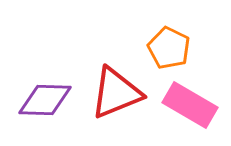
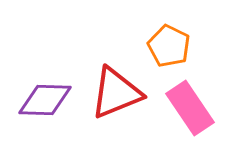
orange pentagon: moved 2 px up
pink rectangle: moved 3 px down; rotated 26 degrees clockwise
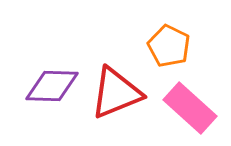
purple diamond: moved 7 px right, 14 px up
pink rectangle: rotated 14 degrees counterclockwise
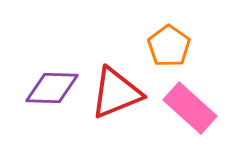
orange pentagon: rotated 9 degrees clockwise
purple diamond: moved 2 px down
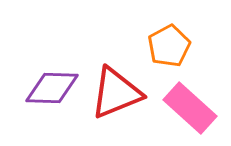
orange pentagon: rotated 9 degrees clockwise
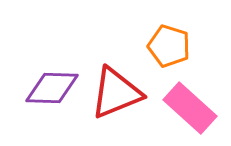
orange pentagon: rotated 27 degrees counterclockwise
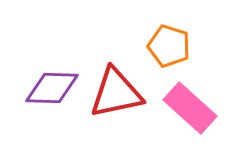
red triangle: rotated 10 degrees clockwise
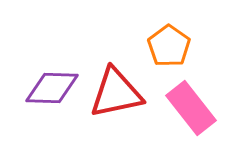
orange pentagon: rotated 18 degrees clockwise
pink rectangle: moved 1 px right; rotated 10 degrees clockwise
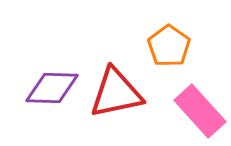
pink rectangle: moved 9 px right, 3 px down; rotated 4 degrees counterclockwise
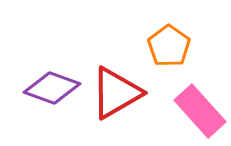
purple diamond: rotated 18 degrees clockwise
red triangle: rotated 18 degrees counterclockwise
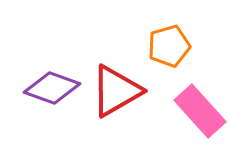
orange pentagon: rotated 21 degrees clockwise
red triangle: moved 2 px up
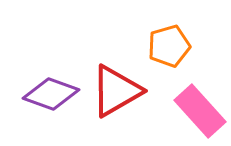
purple diamond: moved 1 px left, 6 px down
